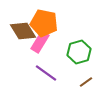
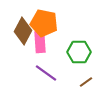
brown diamond: rotated 60 degrees clockwise
pink rectangle: rotated 35 degrees counterclockwise
green hexagon: rotated 15 degrees clockwise
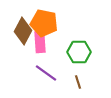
brown line: moved 8 px left; rotated 72 degrees counterclockwise
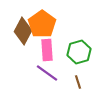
orange pentagon: moved 2 px left, 1 px down; rotated 24 degrees clockwise
pink rectangle: moved 7 px right, 8 px down
green hexagon: rotated 15 degrees counterclockwise
purple line: moved 1 px right
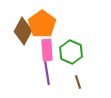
green hexagon: moved 8 px left; rotated 20 degrees counterclockwise
purple line: rotated 45 degrees clockwise
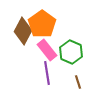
pink rectangle: rotated 35 degrees counterclockwise
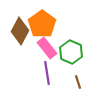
brown diamond: moved 3 px left
pink rectangle: moved 2 px up
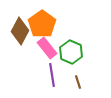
purple line: moved 5 px right, 2 px down
